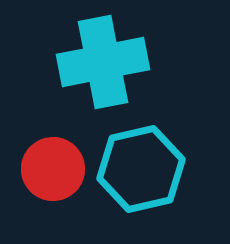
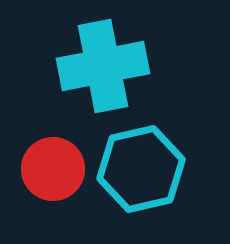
cyan cross: moved 4 px down
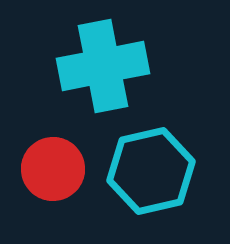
cyan hexagon: moved 10 px right, 2 px down
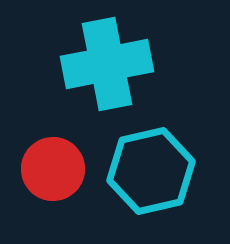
cyan cross: moved 4 px right, 2 px up
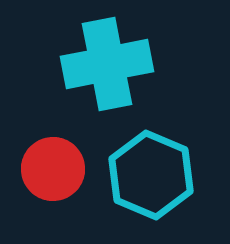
cyan hexagon: moved 4 px down; rotated 24 degrees counterclockwise
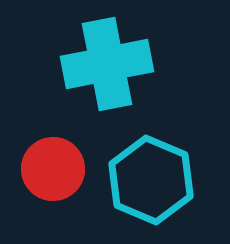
cyan hexagon: moved 5 px down
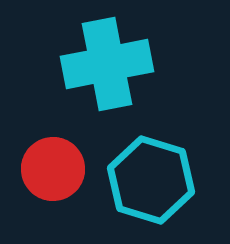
cyan hexagon: rotated 6 degrees counterclockwise
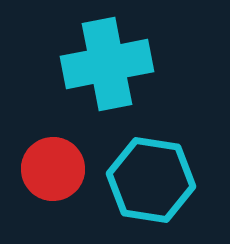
cyan hexagon: rotated 8 degrees counterclockwise
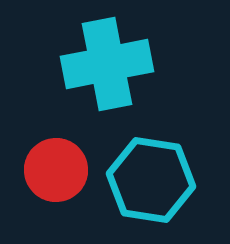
red circle: moved 3 px right, 1 px down
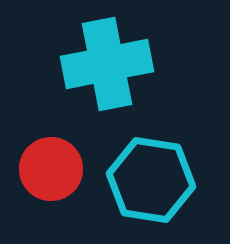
red circle: moved 5 px left, 1 px up
